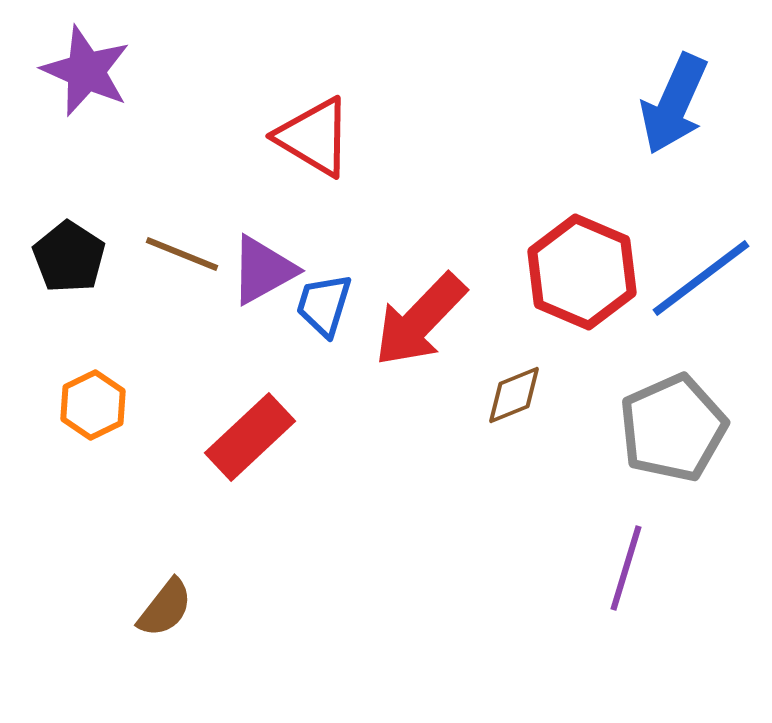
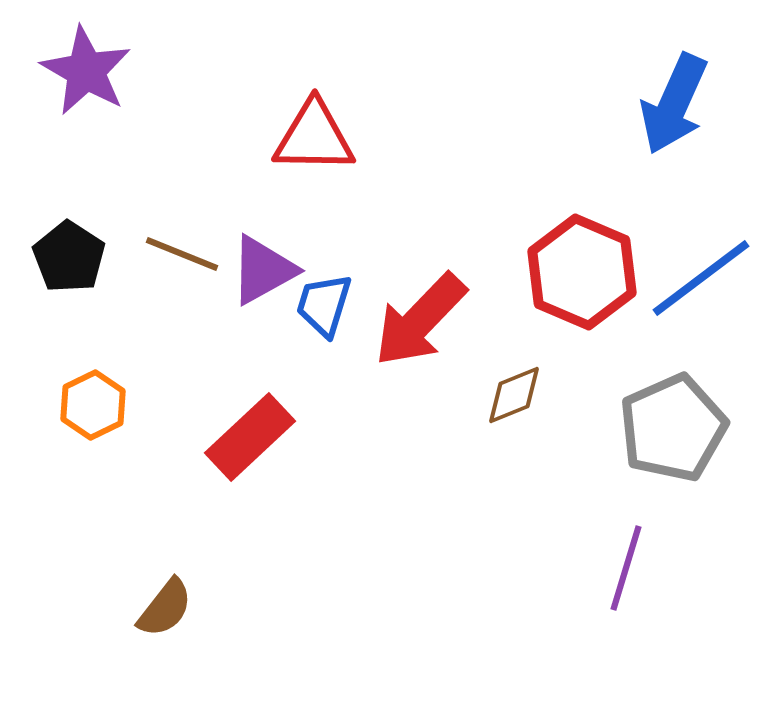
purple star: rotated 6 degrees clockwise
red triangle: rotated 30 degrees counterclockwise
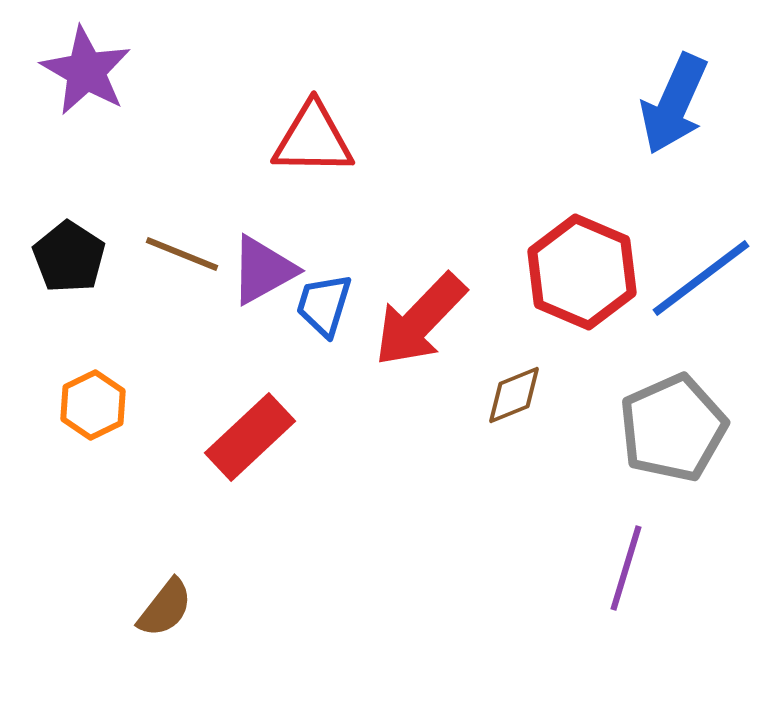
red triangle: moved 1 px left, 2 px down
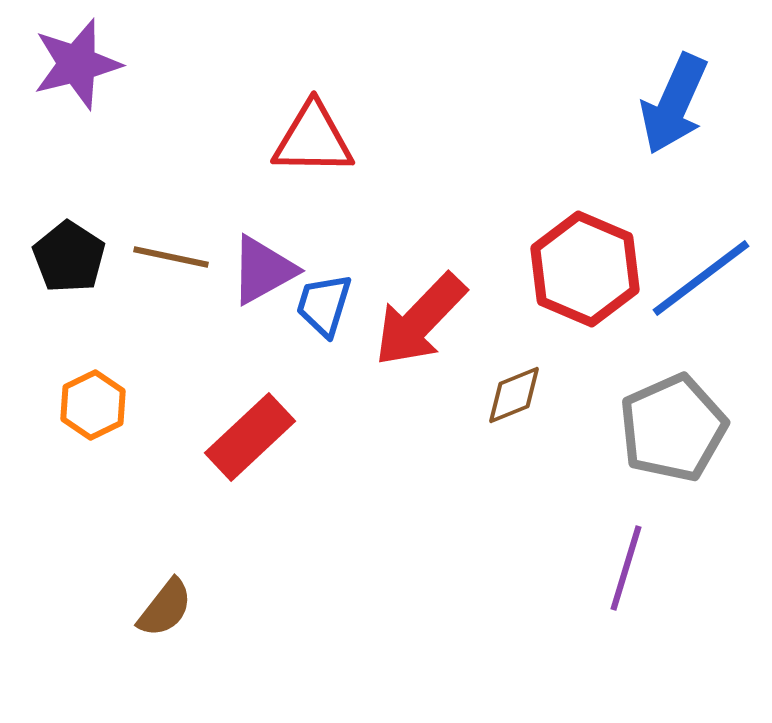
purple star: moved 9 px left, 7 px up; rotated 28 degrees clockwise
brown line: moved 11 px left, 3 px down; rotated 10 degrees counterclockwise
red hexagon: moved 3 px right, 3 px up
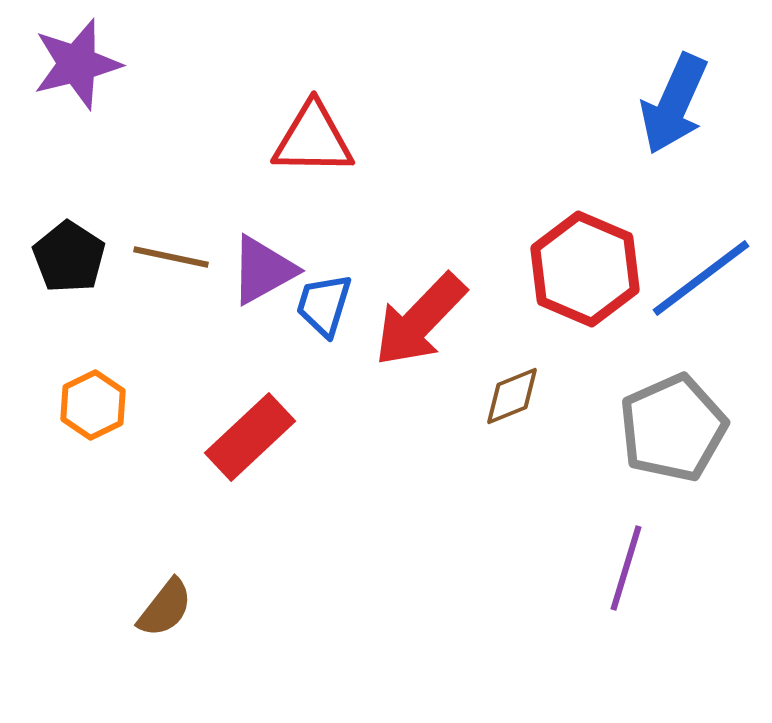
brown diamond: moved 2 px left, 1 px down
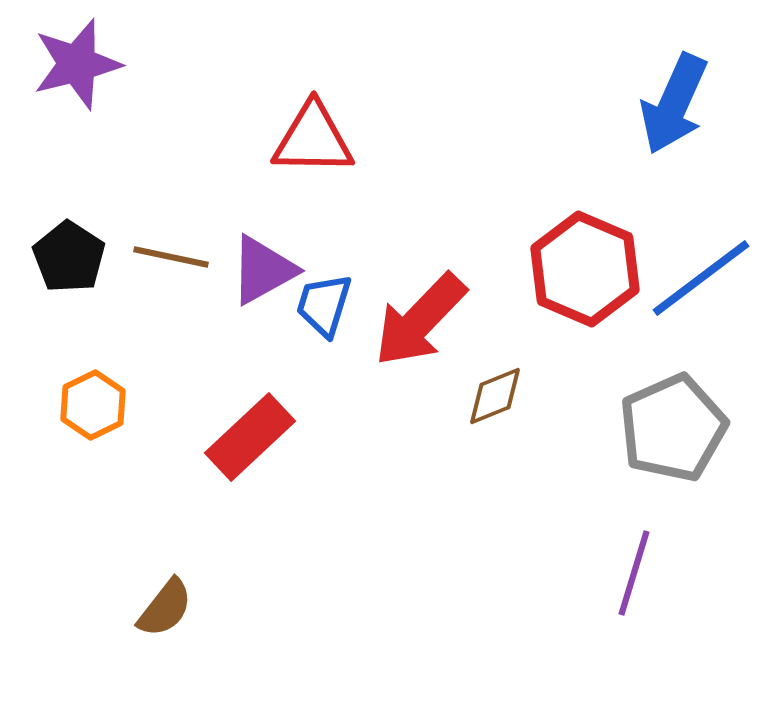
brown diamond: moved 17 px left
purple line: moved 8 px right, 5 px down
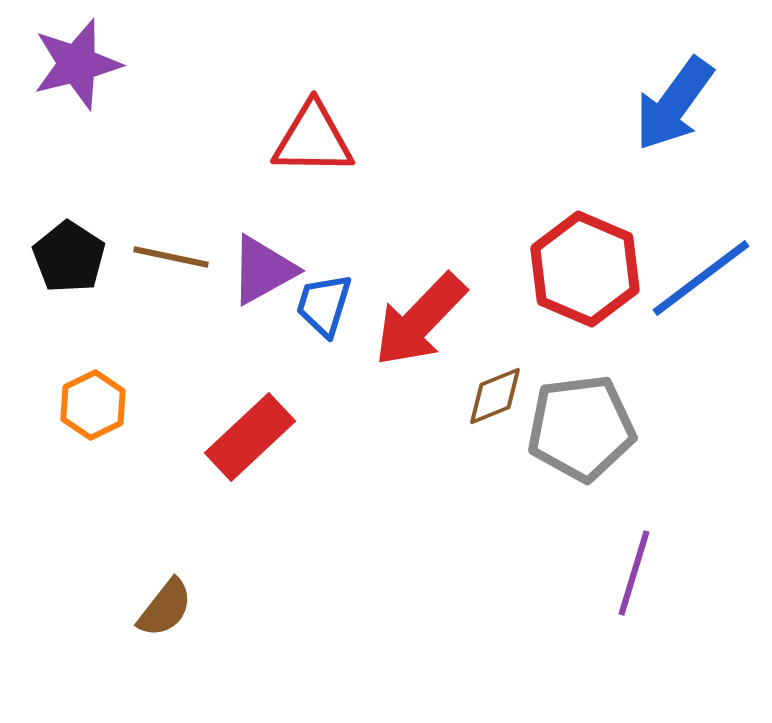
blue arrow: rotated 12 degrees clockwise
gray pentagon: moved 92 px left; rotated 17 degrees clockwise
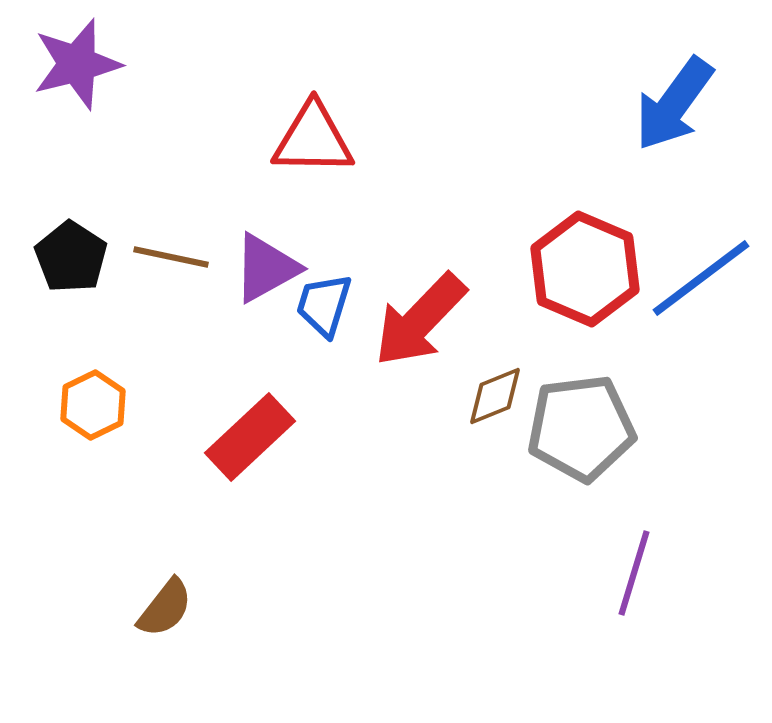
black pentagon: moved 2 px right
purple triangle: moved 3 px right, 2 px up
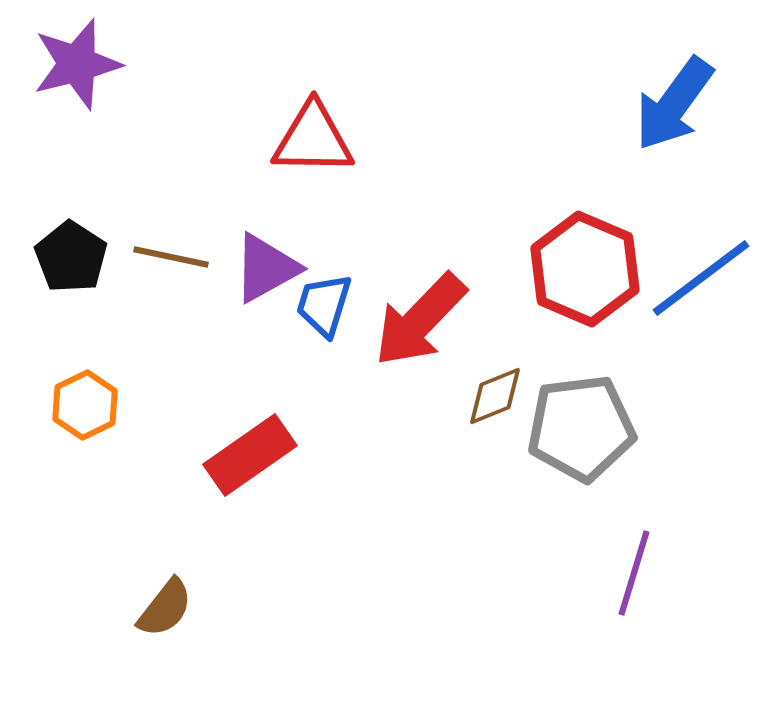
orange hexagon: moved 8 px left
red rectangle: moved 18 px down; rotated 8 degrees clockwise
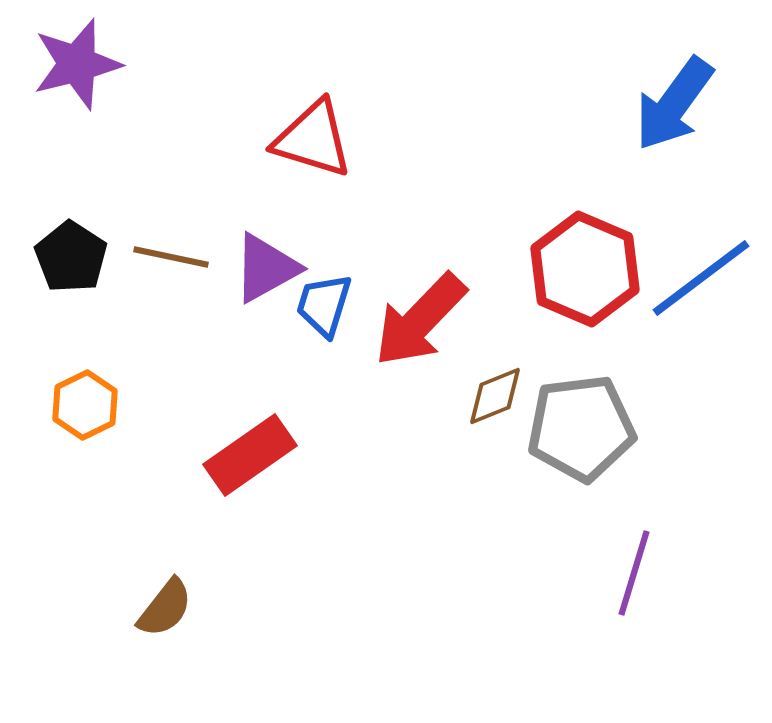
red triangle: rotated 16 degrees clockwise
